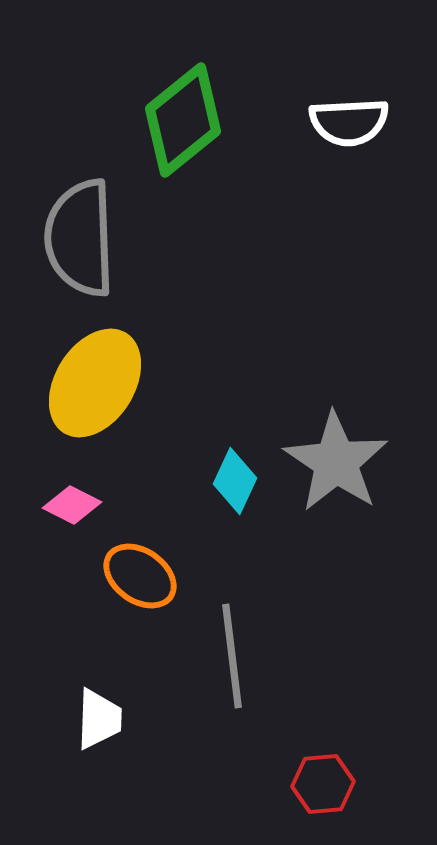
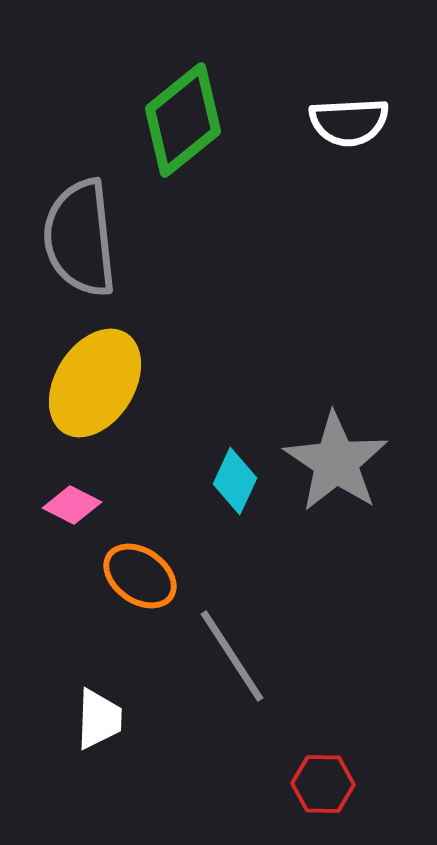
gray semicircle: rotated 4 degrees counterclockwise
gray line: rotated 26 degrees counterclockwise
red hexagon: rotated 6 degrees clockwise
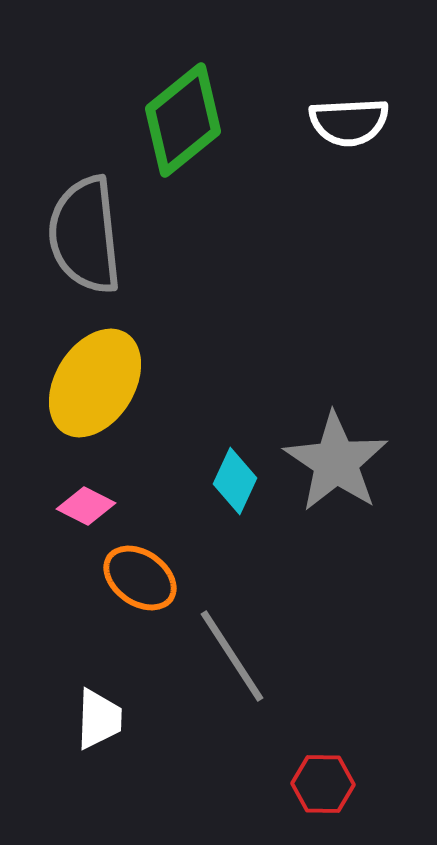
gray semicircle: moved 5 px right, 3 px up
pink diamond: moved 14 px right, 1 px down
orange ellipse: moved 2 px down
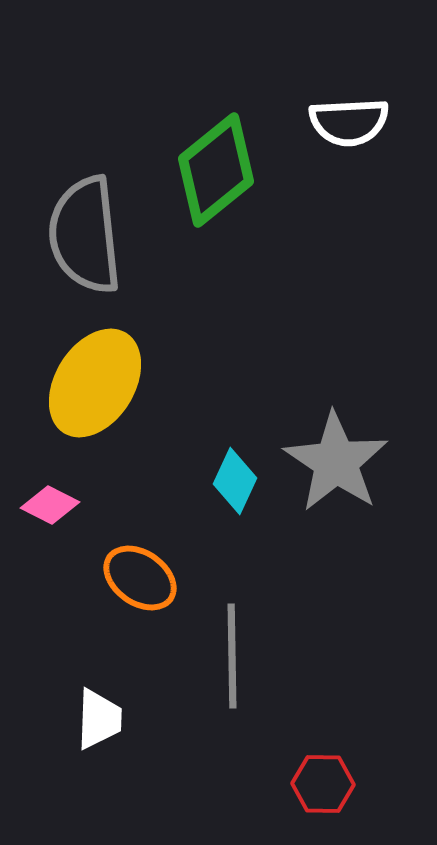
green diamond: moved 33 px right, 50 px down
pink diamond: moved 36 px left, 1 px up
gray line: rotated 32 degrees clockwise
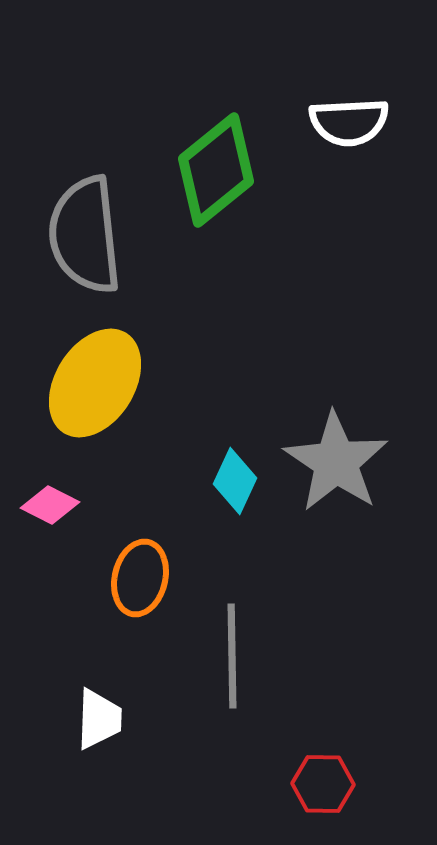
orange ellipse: rotated 68 degrees clockwise
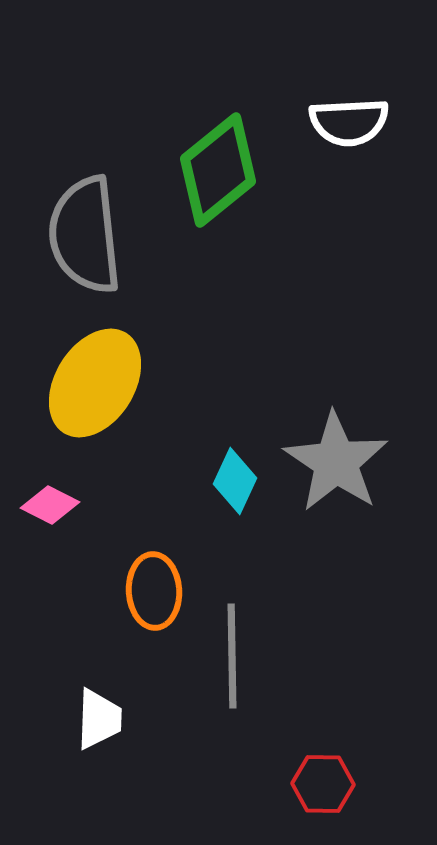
green diamond: moved 2 px right
orange ellipse: moved 14 px right, 13 px down; rotated 16 degrees counterclockwise
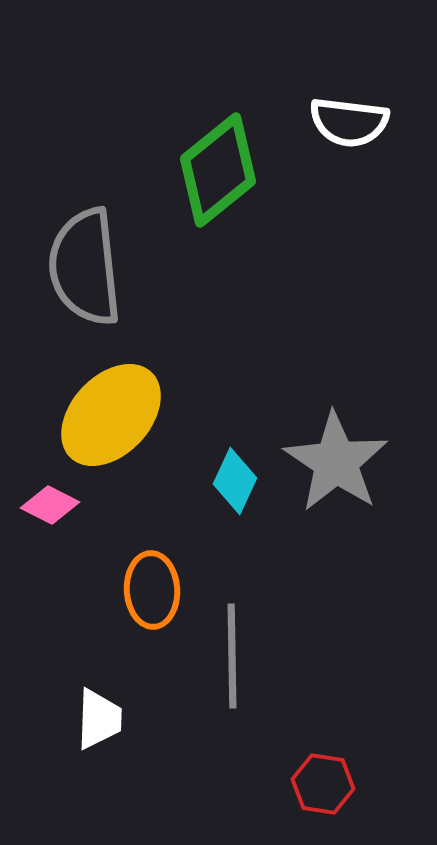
white semicircle: rotated 10 degrees clockwise
gray semicircle: moved 32 px down
yellow ellipse: moved 16 px right, 32 px down; rotated 11 degrees clockwise
orange ellipse: moved 2 px left, 1 px up
red hexagon: rotated 8 degrees clockwise
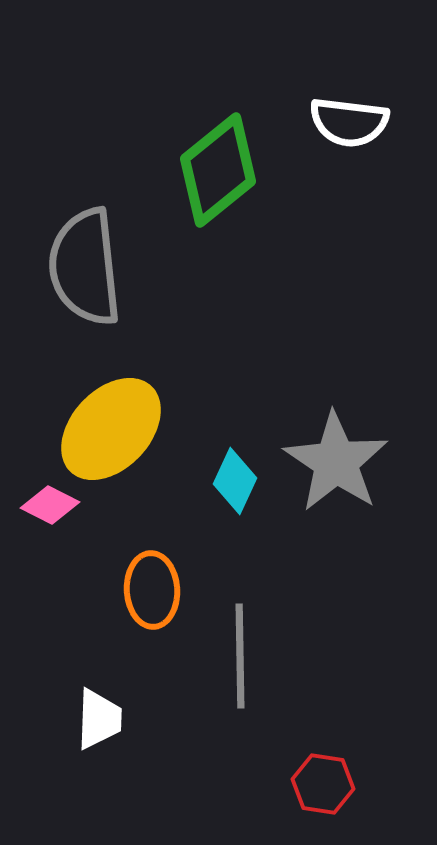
yellow ellipse: moved 14 px down
gray line: moved 8 px right
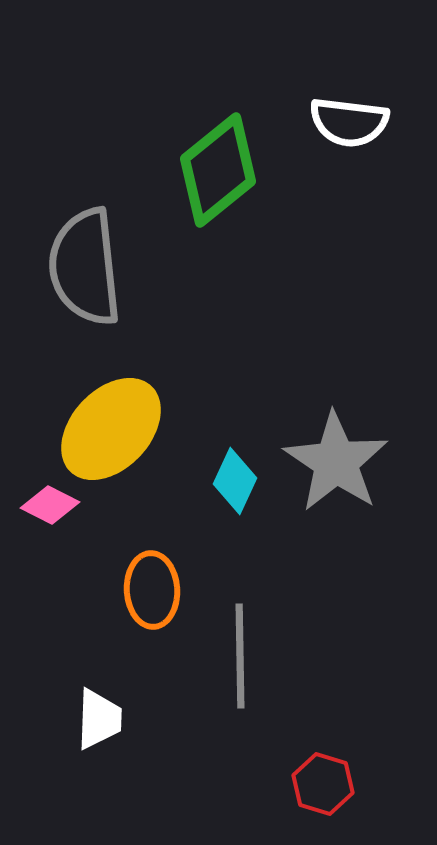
red hexagon: rotated 8 degrees clockwise
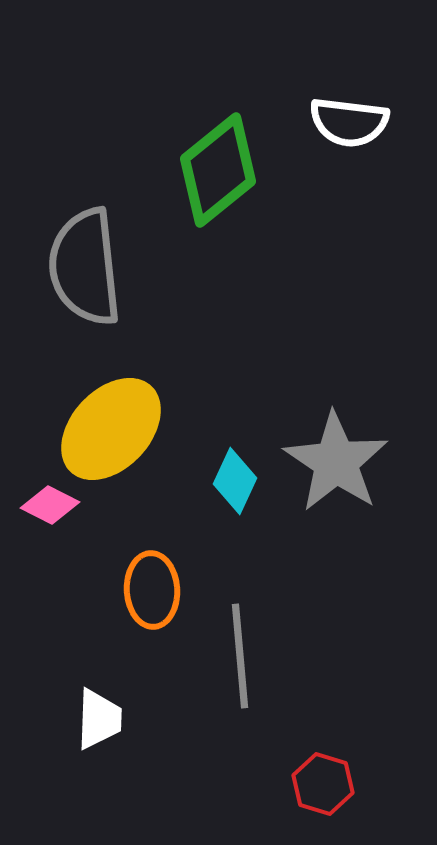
gray line: rotated 4 degrees counterclockwise
